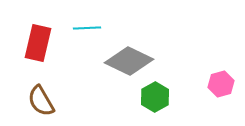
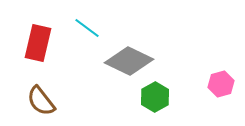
cyan line: rotated 40 degrees clockwise
brown semicircle: rotated 8 degrees counterclockwise
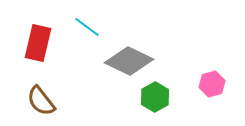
cyan line: moved 1 px up
pink hexagon: moved 9 px left
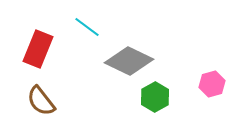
red rectangle: moved 6 px down; rotated 9 degrees clockwise
